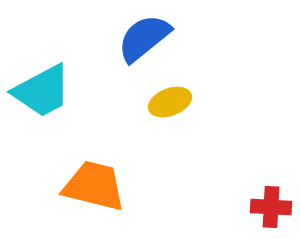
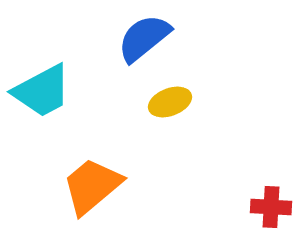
orange trapezoid: moved 2 px left; rotated 54 degrees counterclockwise
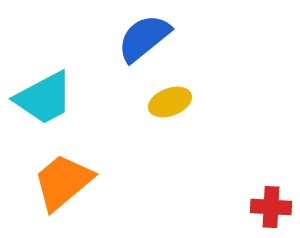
cyan trapezoid: moved 2 px right, 7 px down
orange trapezoid: moved 29 px left, 4 px up
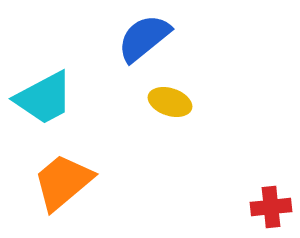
yellow ellipse: rotated 39 degrees clockwise
red cross: rotated 9 degrees counterclockwise
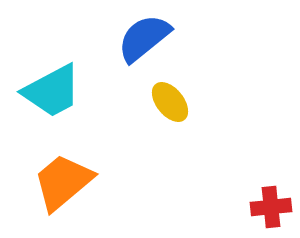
cyan trapezoid: moved 8 px right, 7 px up
yellow ellipse: rotated 33 degrees clockwise
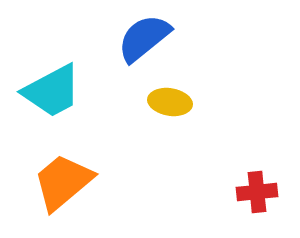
yellow ellipse: rotated 42 degrees counterclockwise
red cross: moved 14 px left, 15 px up
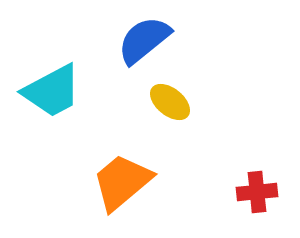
blue semicircle: moved 2 px down
yellow ellipse: rotated 30 degrees clockwise
orange trapezoid: moved 59 px right
